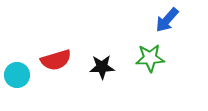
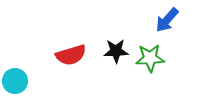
red semicircle: moved 15 px right, 5 px up
black star: moved 14 px right, 16 px up
cyan circle: moved 2 px left, 6 px down
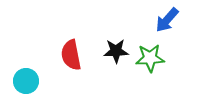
red semicircle: rotated 96 degrees clockwise
cyan circle: moved 11 px right
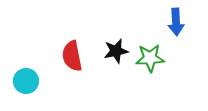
blue arrow: moved 9 px right, 2 px down; rotated 44 degrees counterclockwise
black star: rotated 10 degrees counterclockwise
red semicircle: moved 1 px right, 1 px down
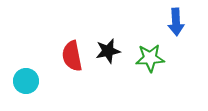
black star: moved 8 px left
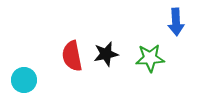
black star: moved 2 px left, 3 px down
cyan circle: moved 2 px left, 1 px up
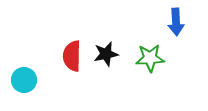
red semicircle: rotated 12 degrees clockwise
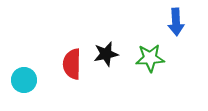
red semicircle: moved 8 px down
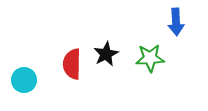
black star: rotated 15 degrees counterclockwise
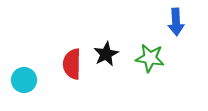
green star: rotated 12 degrees clockwise
